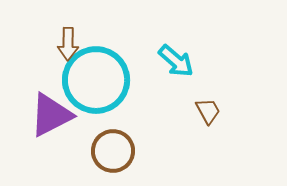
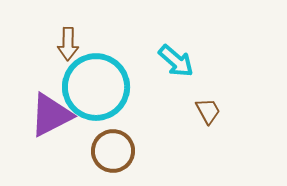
cyan circle: moved 7 px down
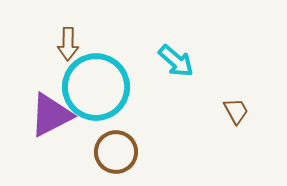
brown trapezoid: moved 28 px right
brown circle: moved 3 px right, 1 px down
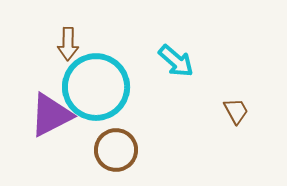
brown circle: moved 2 px up
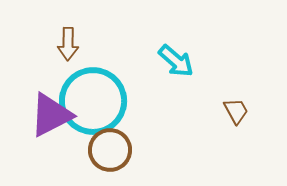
cyan circle: moved 3 px left, 14 px down
brown circle: moved 6 px left
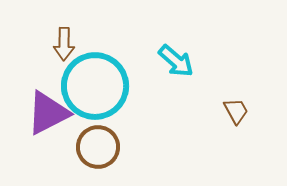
brown arrow: moved 4 px left
cyan circle: moved 2 px right, 15 px up
purple triangle: moved 3 px left, 2 px up
brown circle: moved 12 px left, 3 px up
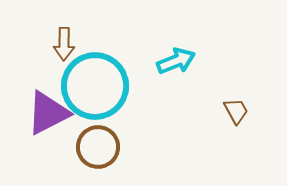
cyan arrow: rotated 63 degrees counterclockwise
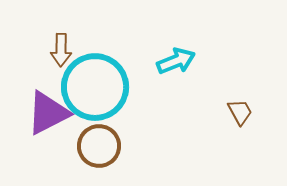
brown arrow: moved 3 px left, 6 px down
cyan circle: moved 1 px down
brown trapezoid: moved 4 px right, 1 px down
brown circle: moved 1 px right, 1 px up
